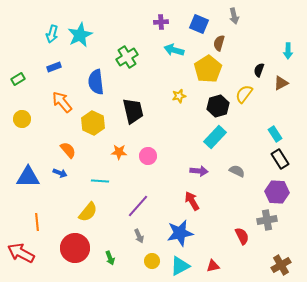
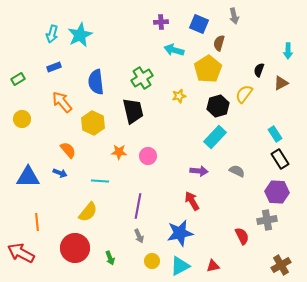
green cross at (127, 57): moved 15 px right, 21 px down
purple line at (138, 206): rotated 30 degrees counterclockwise
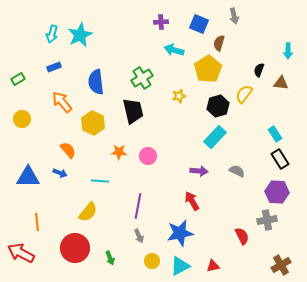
brown triangle at (281, 83): rotated 35 degrees clockwise
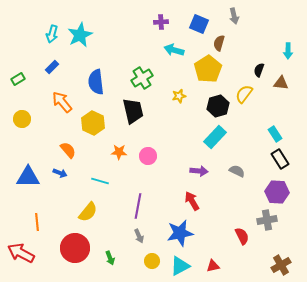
blue rectangle at (54, 67): moved 2 px left; rotated 24 degrees counterclockwise
cyan line at (100, 181): rotated 12 degrees clockwise
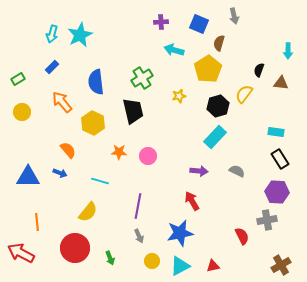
yellow circle at (22, 119): moved 7 px up
cyan rectangle at (275, 134): moved 1 px right, 2 px up; rotated 49 degrees counterclockwise
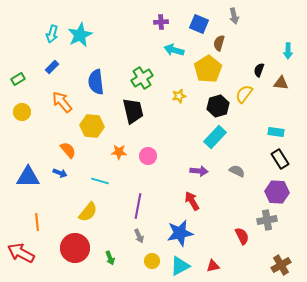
yellow hexagon at (93, 123): moved 1 px left, 3 px down; rotated 20 degrees counterclockwise
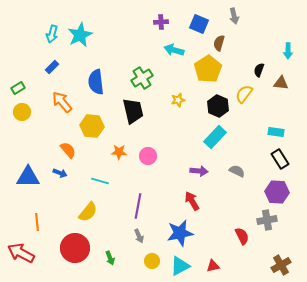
green rectangle at (18, 79): moved 9 px down
yellow star at (179, 96): moved 1 px left, 4 px down
black hexagon at (218, 106): rotated 20 degrees counterclockwise
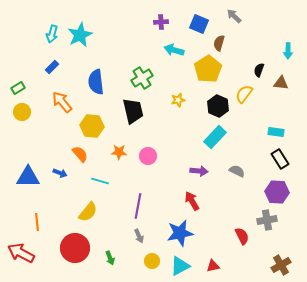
gray arrow at (234, 16): rotated 147 degrees clockwise
orange semicircle at (68, 150): moved 12 px right, 4 px down
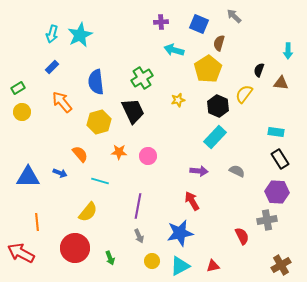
black trapezoid at (133, 111): rotated 12 degrees counterclockwise
yellow hexagon at (92, 126): moved 7 px right, 4 px up; rotated 20 degrees counterclockwise
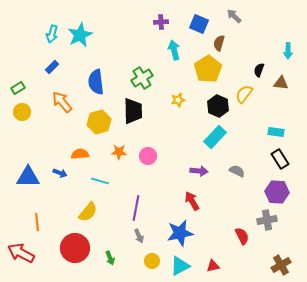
cyan arrow at (174, 50): rotated 60 degrees clockwise
black trapezoid at (133, 111): rotated 24 degrees clockwise
orange semicircle at (80, 154): rotated 54 degrees counterclockwise
purple line at (138, 206): moved 2 px left, 2 px down
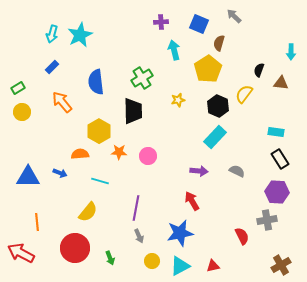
cyan arrow at (288, 51): moved 3 px right, 1 px down
yellow hexagon at (99, 122): moved 9 px down; rotated 15 degrees counterclockwise
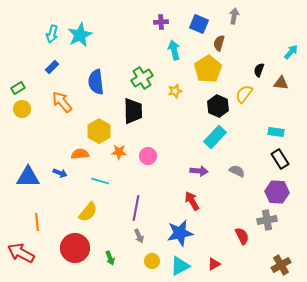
gray arrow at (234, 16): rotated 56 degrees clockwise
cyan arrow at (291, 52): rotated 140 degrees counterclockwise
yellow star at (178, 100): moved 3 px left, 9 px up
yellow circle at (22, 112): moved 3 px up
red triangle at (213, 266): moved 1 px right, 2 px up; rotated 16 degrees counterclockwise
